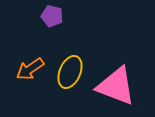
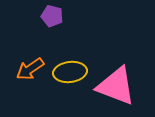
yellow ellipse: rotated 60 degrees clockwise
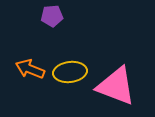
purple pentagon: rotated 20 degrees counterclockwise
orange arrow: rotated 56 degrees clockwise
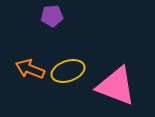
yellow ellipse: moved 2 px left, 1 px up; rotated 12 degrees counterclockwise
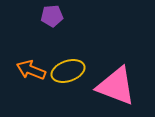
orange arrow: moved 1 px right, 1 px down
